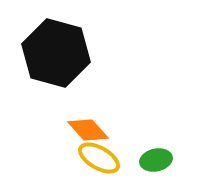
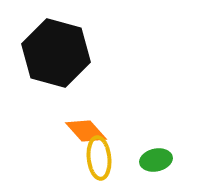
orange diamond: moved 2 px left, 1 px down
yellow ellipse: rotated 54 degrees clockwise
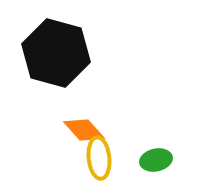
orange diamond: moved 2 px left, 1 px up
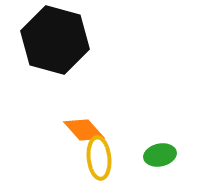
black hexagon: moved 1 px left, 13 px up
green ellipse: moved 4 px right, 5 px up
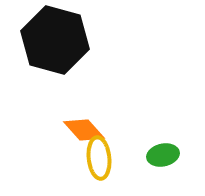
green ellipse: moved 3 px right
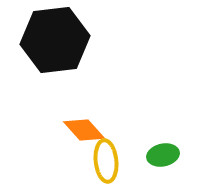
black hexagon: rotated 22 degrees counterclockwise
yellow ellipse: moved 7 px right, 3 px down
